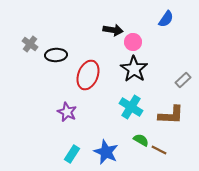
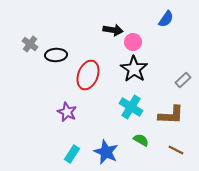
brown line: moved 17 px right
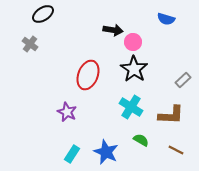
blue semicircle: rotated 72 degrees clockwise
black ellipse: moved 13 px left, 41 px up; rotated 30 degrees counterclockwise
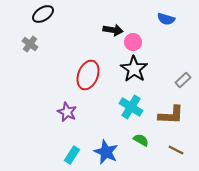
cyan rectangle: moved 1 px down
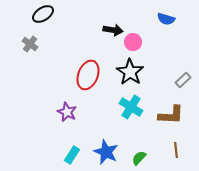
black star: moved 4 px left, 3 px down
green semicircle: moved 2 px left, 18 px down; rotated 77 degrees counterclockwise
brown line: rotated 56 degrees clockwise
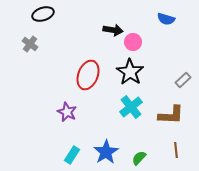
black ellipse: rotated 15 degrees clockwise
cyan cross: rotated 20 degrees clockwise
blue star: rotated 15 degrees clockwise
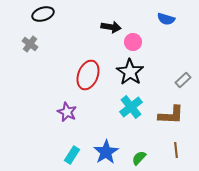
black arrow: moved 2 px left, 3 px up
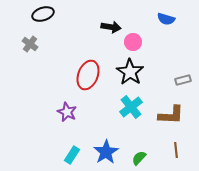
gray rectangle: rotated 28 degrees clockwise
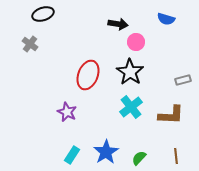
black arrow: moved 7 px right, 3 px up
pink circle: moved 3 px right
brown line: moved 6 px down
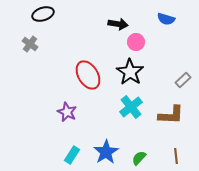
red ellipse: rotated 52 degrees counterclockwise
gray rectangle: rotated 28 degrees counterclockwise
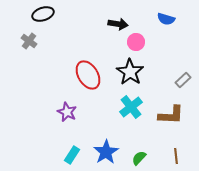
gray cross: moved 1 px left, 3 px up
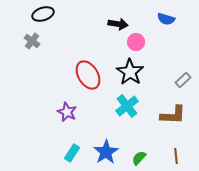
gray cross: moved 3 px right
cyan cross: moved 4 px left, 1 px up
brown L-shape: moved 2 px right
cyan rectangle: moved 2 px up
